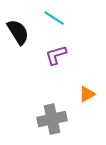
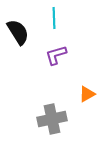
cyan line: rotated 55 degrees clockwise
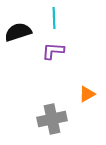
black semicircle: rotated 76 degrees counterclockwise
purple L-shape: moved 3 px left, 4 px up; rotated 20 degrees clockwise
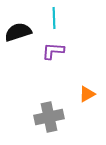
gray cross: moved 3 px left, 2 px up
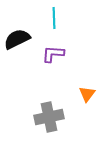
black semicircle: moved 1 px left, 7 px down; rotated 8 degrees counterclockwise
purple L-shape: moved 3 px down
orange triangle: rotated 24 degrees counterclockwise
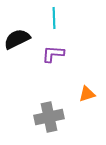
orange triangle: rotated 36 degrees clockwise
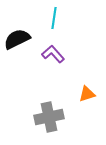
cyan line: rotated 10 degrees clockwise
purple L-shape: rotated 45 degrees clockwise
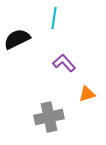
purple L-shape: moved 11 px right, 9 px down
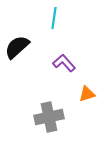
black semicircle: moved 8 px down; rotated 16 degrees counterclockwise
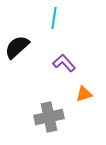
orange triangle: moved 3 px left
